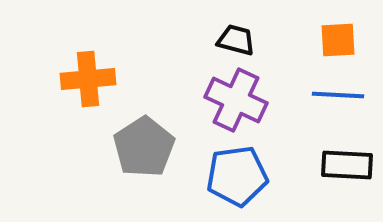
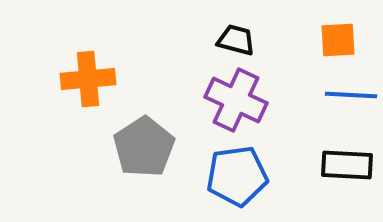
blue line: moved 13 px right
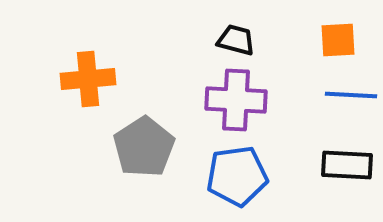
purple cross: rotated 22 degrees counterclockwise
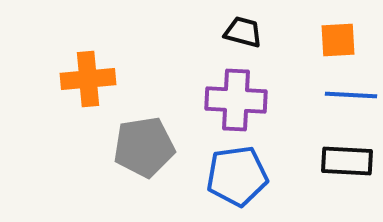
black trapezoid: moved 7 px right, 8 px up
gray pentagon: rotated 24 degrees clockwise
black rectangle: moved 4 px up
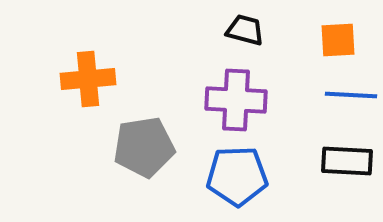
black trapezoid: moved 2 px right, 2 px up
blue pentagon: rotated 6 degrees clockwise
